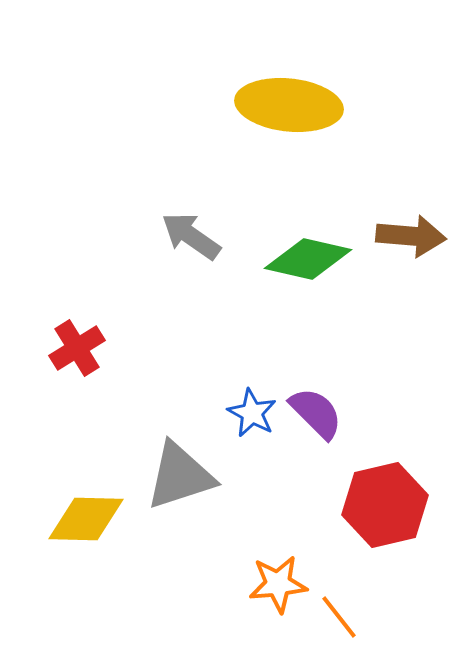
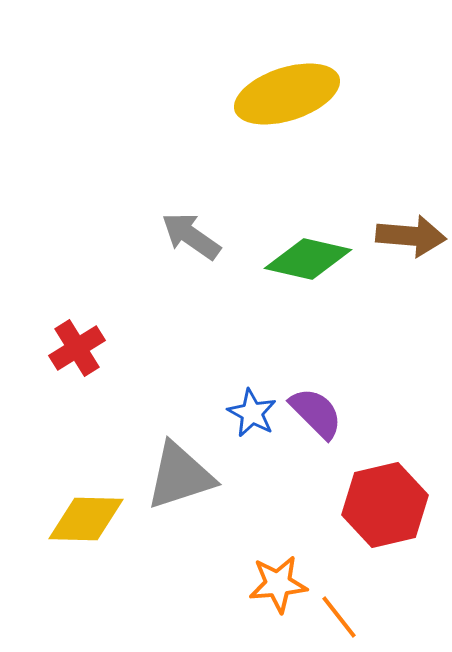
yellow ellipse: moved 2 px left, 11 px up; rotated 24 degrees counterclockwise
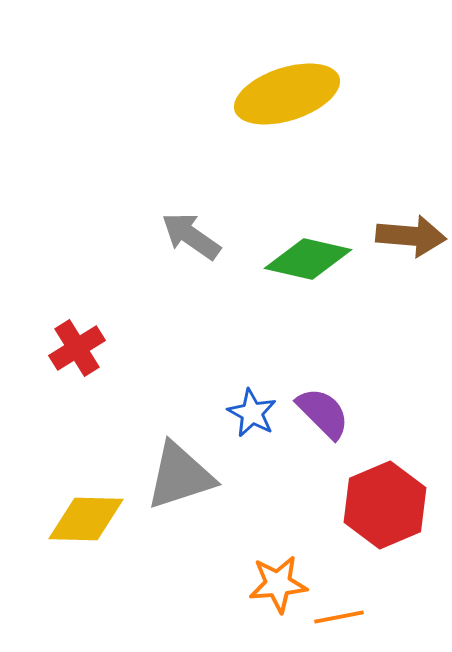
purple semicircle: moved 7 px right
red hexagon: rotated 10 degrees counterclockwise
orange line: rotated 63 degrees counterclockwise
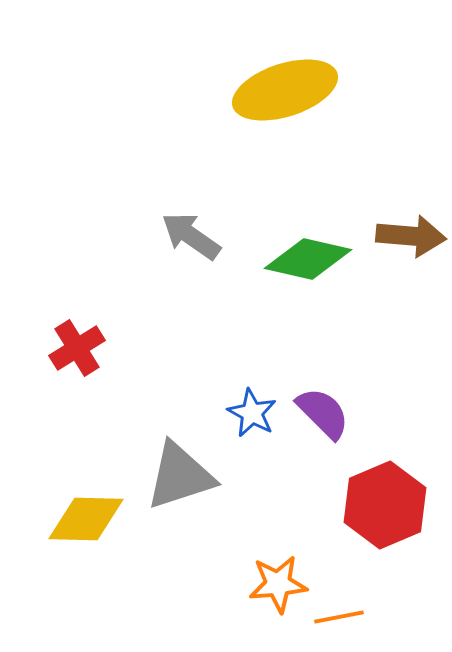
yellow ellipse: moved 2 px left, 4 px up
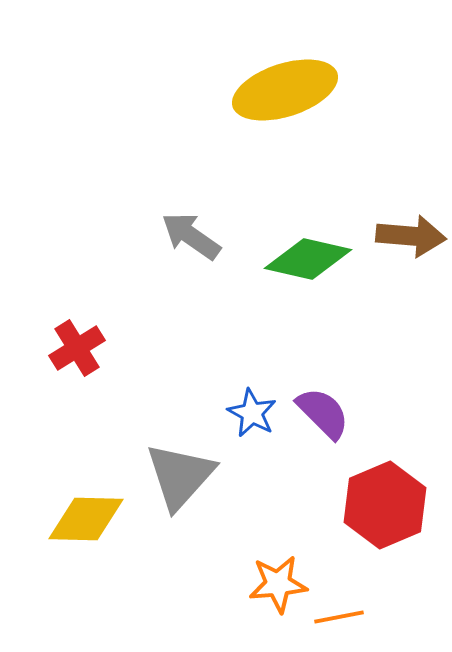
gray triangle: rotated 30 degrees counterclockwise
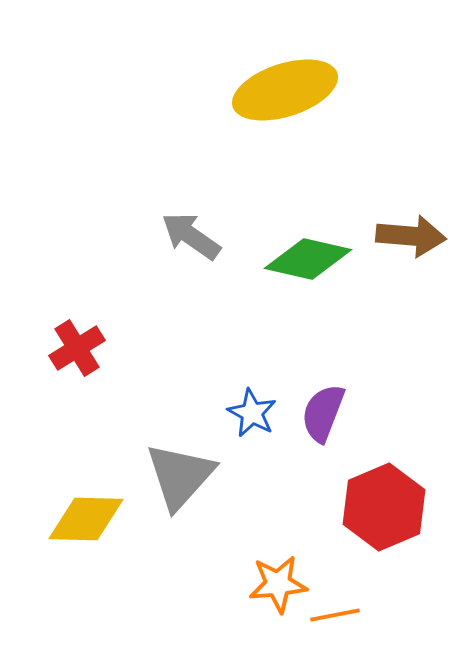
purple semicircle: rotated 114 degrees counterclockwise
red hexagon: moved 1 px left, 2 px down
orange line: moved 4 px left, 2 px up
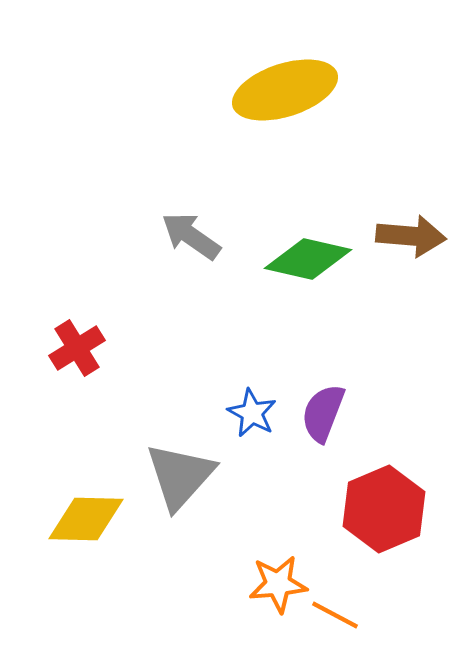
red hexagon: moved 2 px down
orange line: rotated 39 degrees clockwise
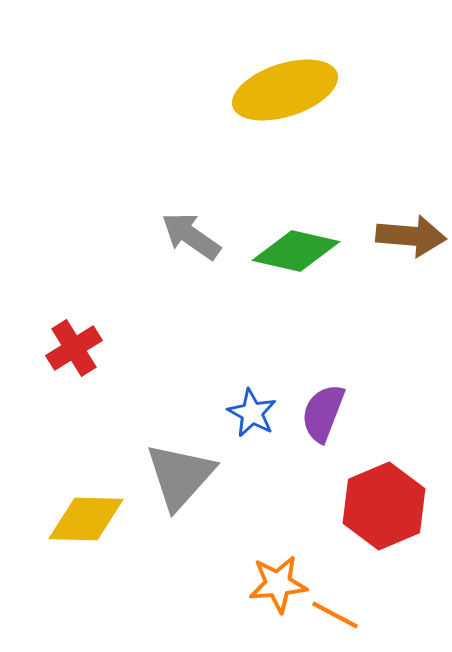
green diamond: moved 12 px left, 8 px up
red cross: moved 3 px left
red hexagon: moved 3 px up
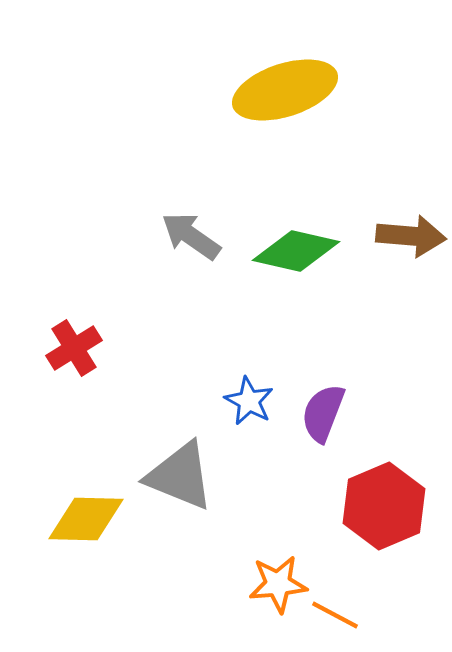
blue star: moved 3 px left, 12 px up
gray triangle: rotated 50 degrees counterclockwise
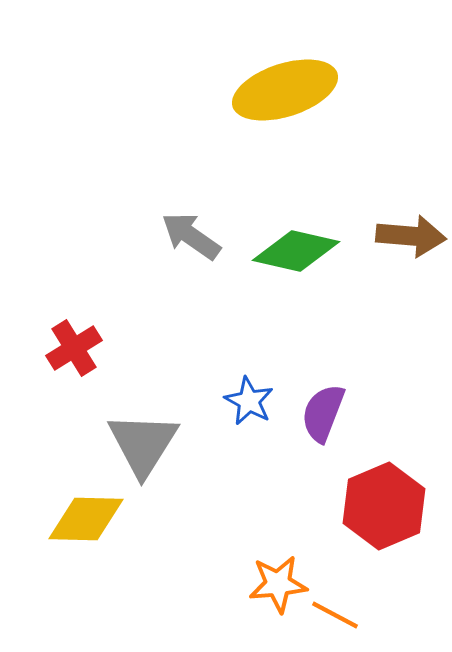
gray triangle: moved 37 px left, 32 px up; rotated 40 degrees clockwise
